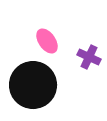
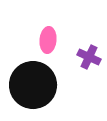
pink ellipse: moved 1 px right, 1 px up; rotated 40 degrees clockwise
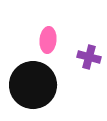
purple cross: rotated 10 degrees counterclockwise
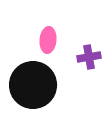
purple cross: rotated 25 degrees counterclockwise
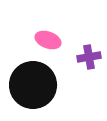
pink ellipse: rotated 75 degrees counterclockwise
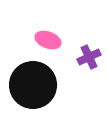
purple cross: rotated 15 degrees counterclockwise
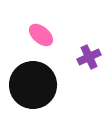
pink ellipse: moved 7 px left, 5 px up; rotated 20 degrees clockwise
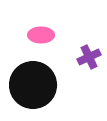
pink ellipse: rotated 40 degrees counterclockwise
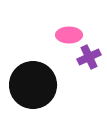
pink ellipse: moved 28 px right
